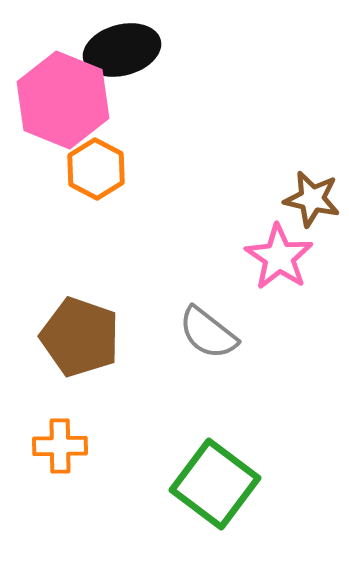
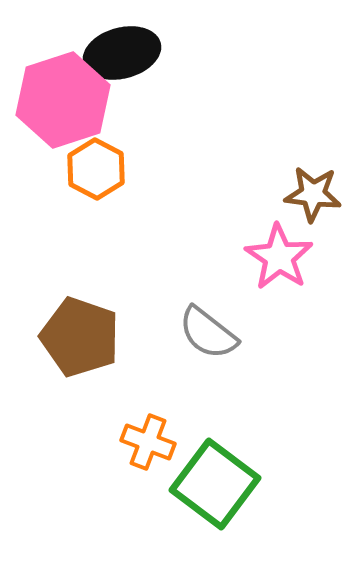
black ellipse: moved 3 px down
pink hexagon: rotated 20 degrees clockwise
brown star: moved 1 px right, 5 px up; rotated 6 degrees counterclockwise
orange cross: moved 88 px right, 4 px up; rotated 22 degrees clockwise
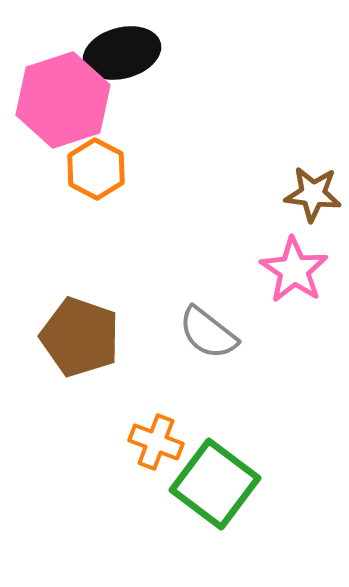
pink star: moved 15 px right, 13 px down
orange cross: moved 8 px right
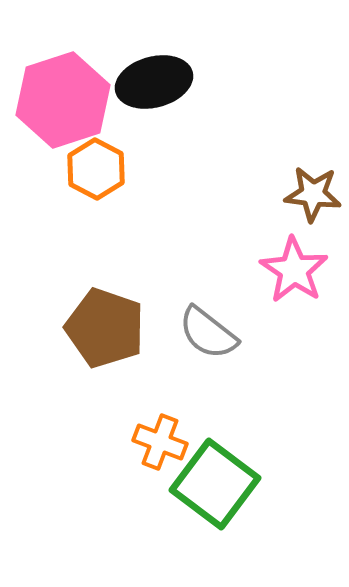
black ellipse: moved 32 px right, 29 px down
brown pentagon: moved 25 px right, 9 px up
orange cross: moved 4 px right
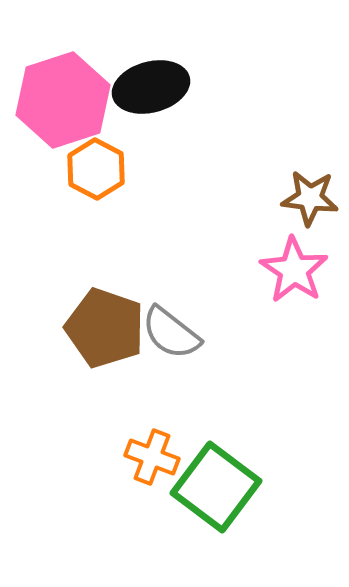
black ellipse: moved 3 px left, 5 px down
brown star: moved 3 px left, 4 px down
gray semicircle: moved 37 px left
orange cross: moved 8 px left, 15 px down
green square: moved 1 px right, 3 px down
